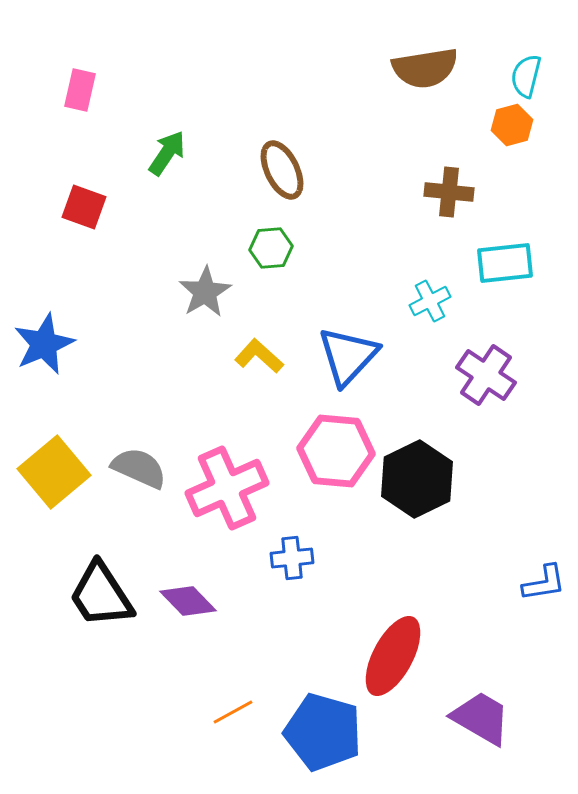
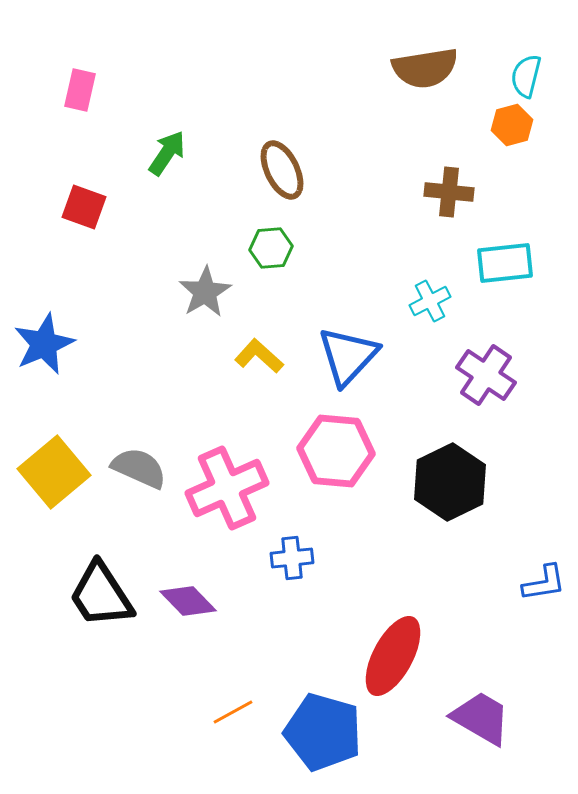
black hexagon: moved 33 px right, 3 px down
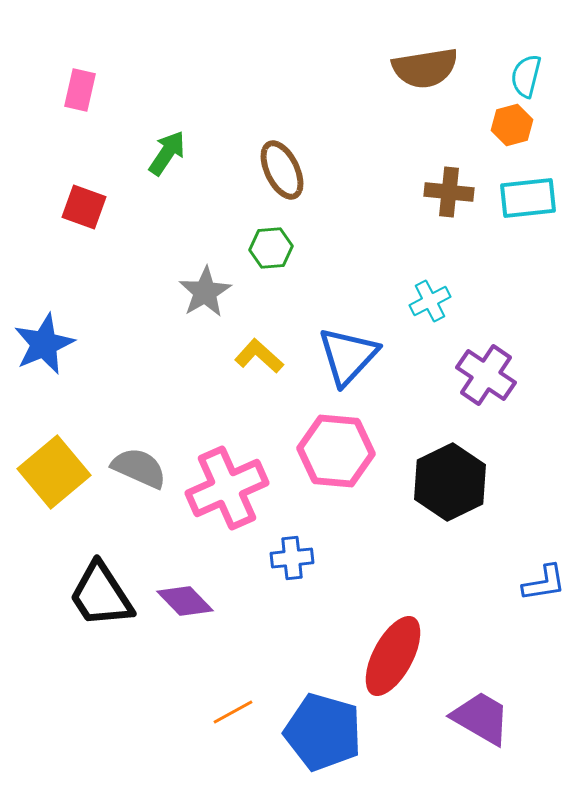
cyan rectangle: moved 23 px right, 65 px up
purple diamond: moved 3 px left
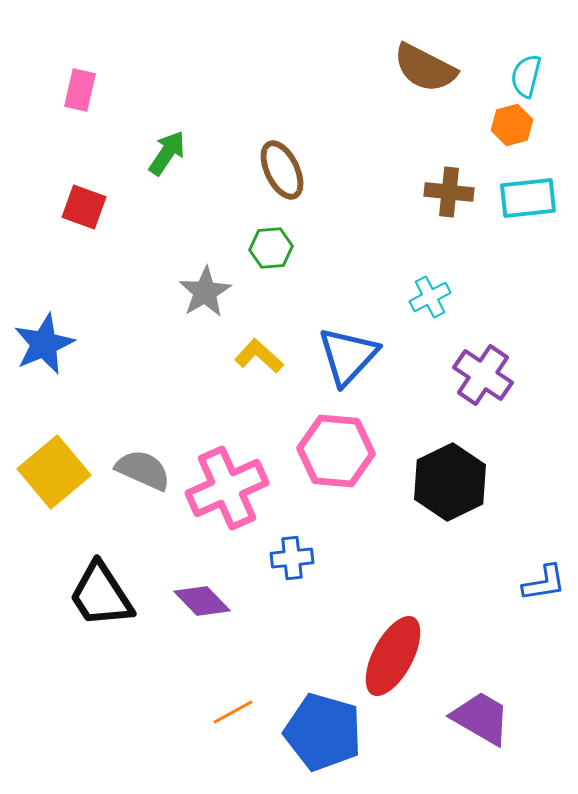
brown semicircle: rotated 36 degrees clockwise
cyan cross: moved 4 px up
purple cross: moved 3 px left
gray semicircle: moved 4 px right, 2 px down
purple diamond: moved 17 px right
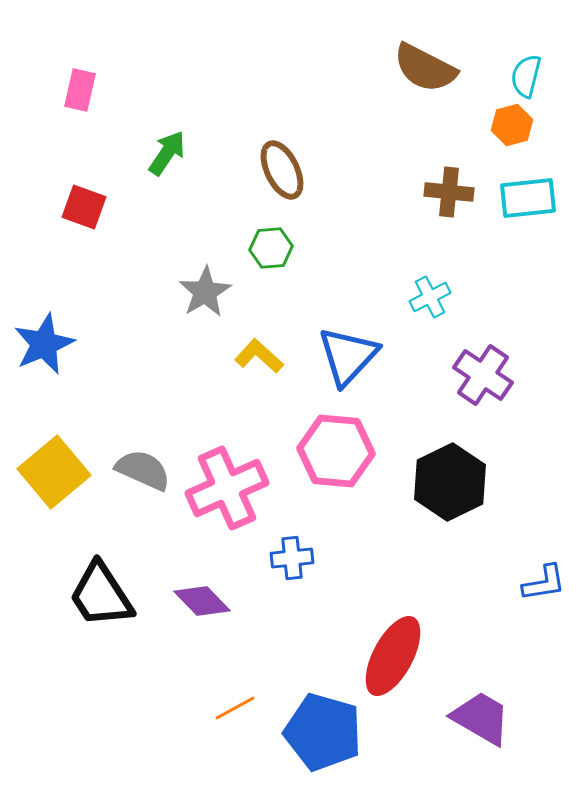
orange line: moved 2 px right, 4 px up
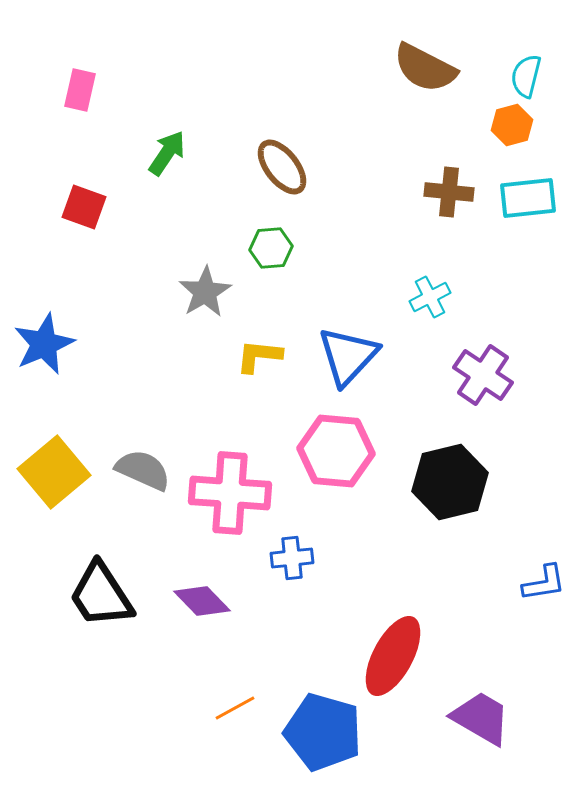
brown ellipse: moved 3 px up; rotated 12 degrees counterclockwise
yellow L-shape: rotated 36 degrees counterclockwise
black hexagon: rotated 12 degrees clockwise
pink cross: moved 3 px right, 5 px down; rotated 28 degrees clockwise
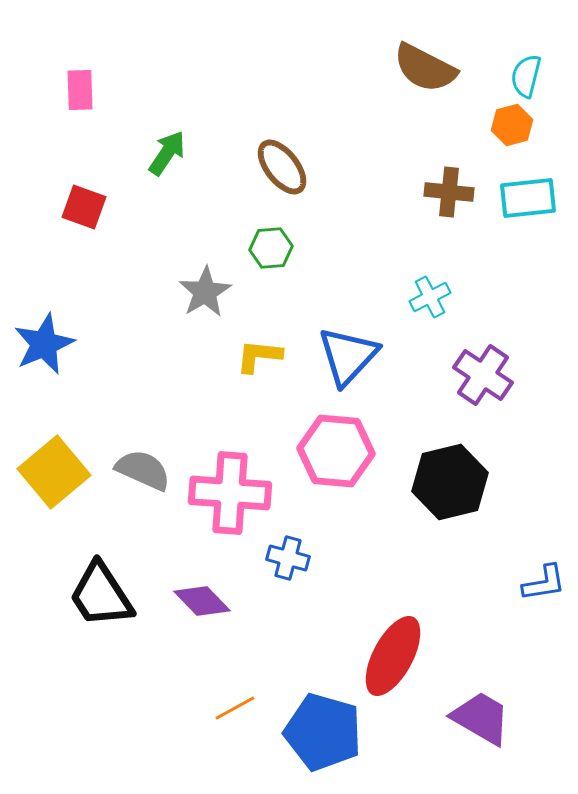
pink rectangle: rotated 15 degrees counterclockwise
blue cross: moved 4 px left; rotated 21 degrees clockwise
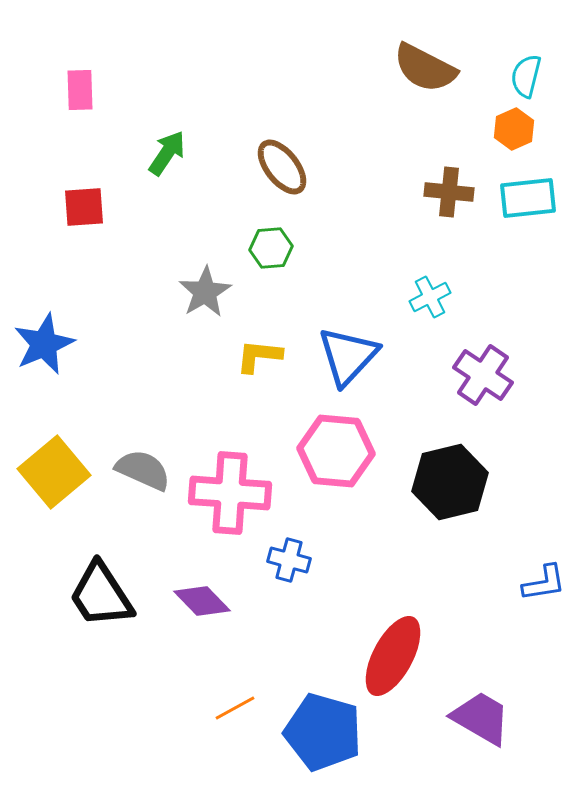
orange hexagon: moved 2 px right, 4 px down; rotated 9 degrees counterclockwise
red square: rotated 24 degrees counterclockwise
blue cross: moved 1 px right, 2 px down
